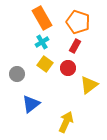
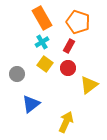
red rectangle: moved 6 px left
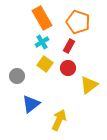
gray circle: moved 2 px down
yellow arrow: moved 7 px left, 2 px up
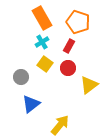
gray circle: moved 4 px right, 1 px down
yellow arrow: moved 1 px right, 5 px down; rotated 15 degrees clockwise
